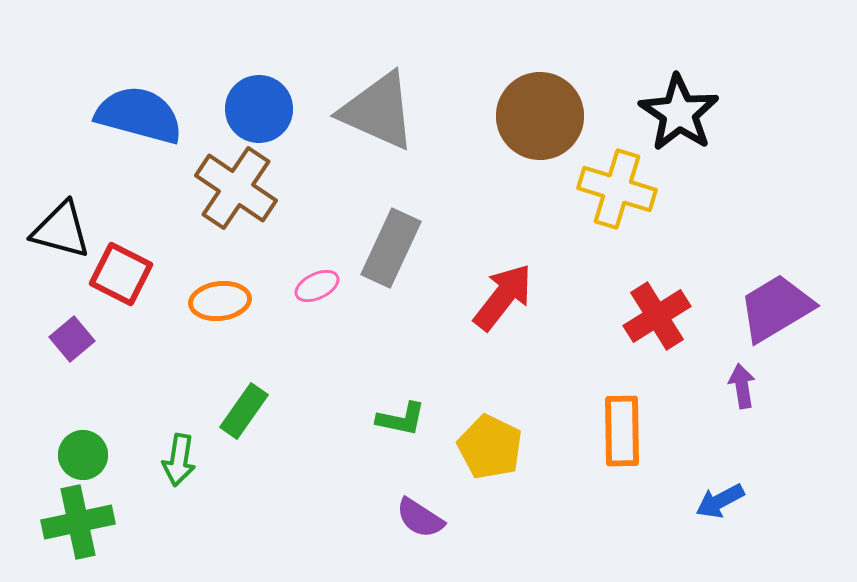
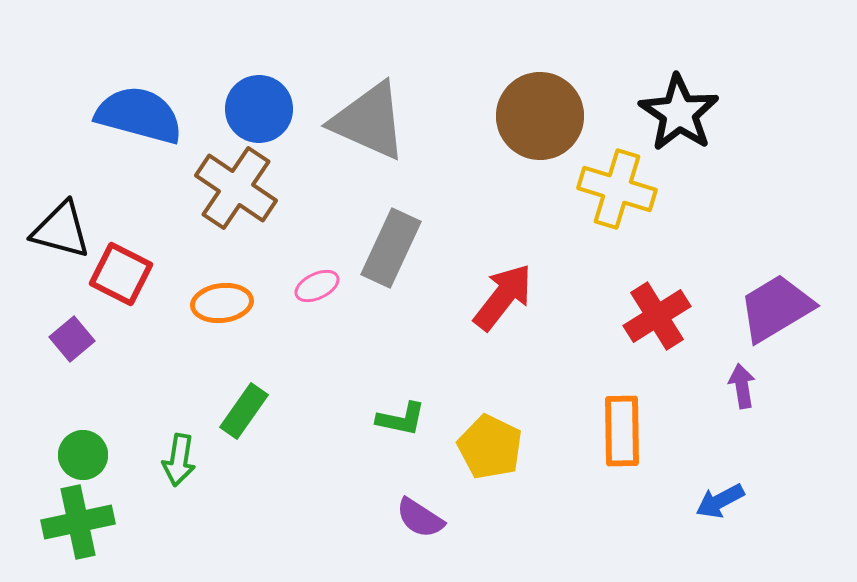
gray triangle: moved 9 px left, 10 px down
orange ellipse: moved 2 px right, 2 px down
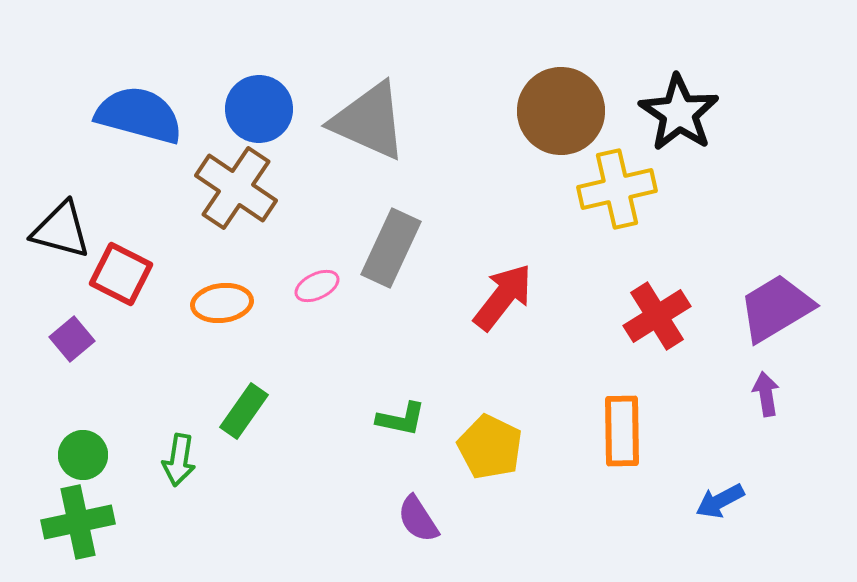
brown circle: moved 21 px right, 5 px up
yellow cross: rotated 30 degrees counterclockwise
purple arrow: moved 24 px right, 8 px down
purple semicircle: moved 2 px left, 1 px down; rotated 24 degrees clockwise
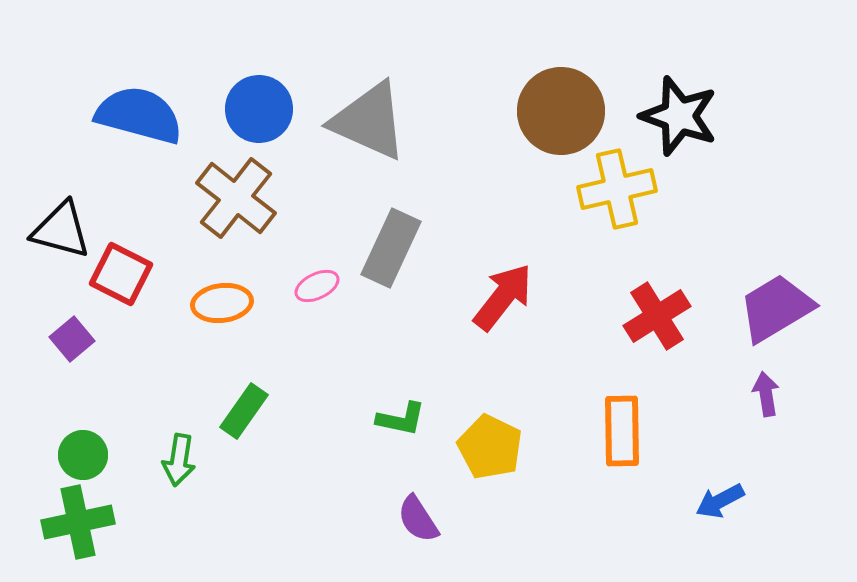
black star: moved 3 px down; rotated 14 degrees counterclockwise
brown cross: moved 10 px down; rotated 4 degrees clockwise
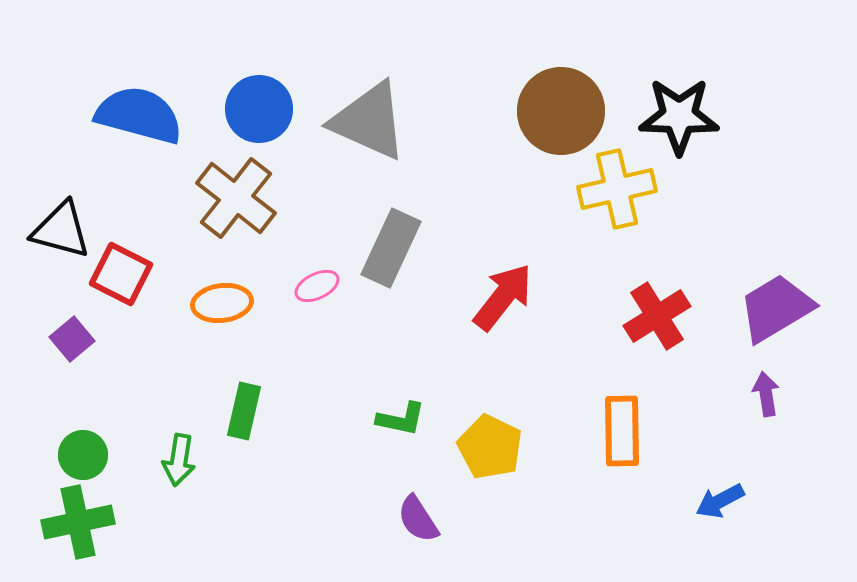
black star: rotated 18 degrees counterclockwise
green rectangle: rotated 22 degrees counterclockwise
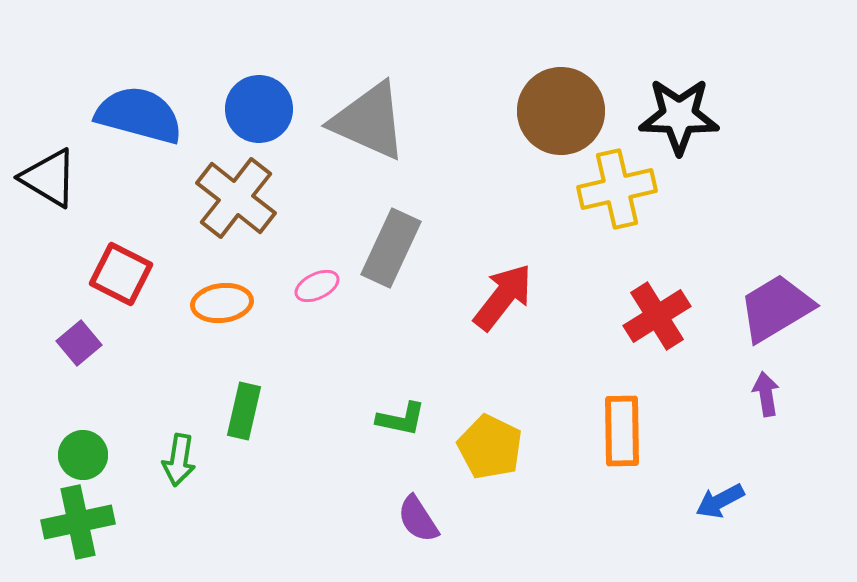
black triangle: moved 12 px left, 52 px up; rotated 16 degrees clockwise
purple square: moved 7 px right, 4 px down
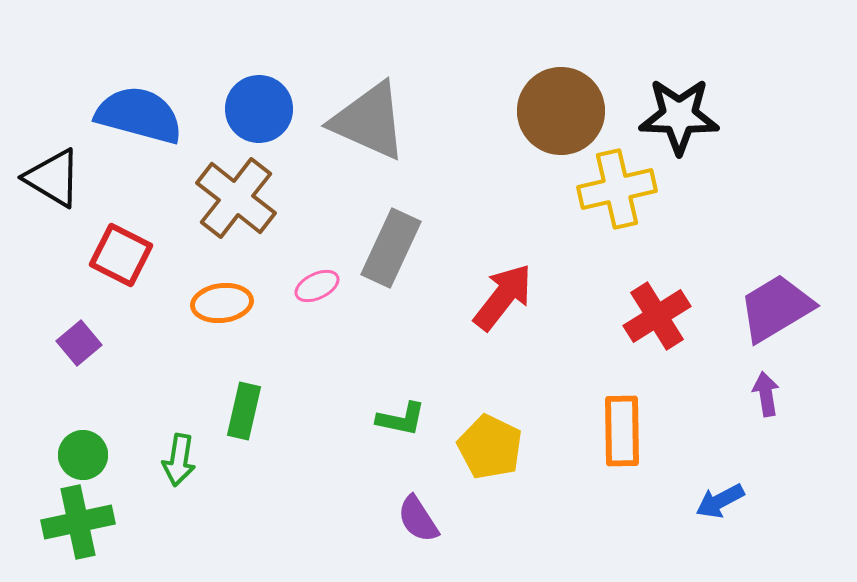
black triangle: moved 4 px right
red square: moved 19 px up
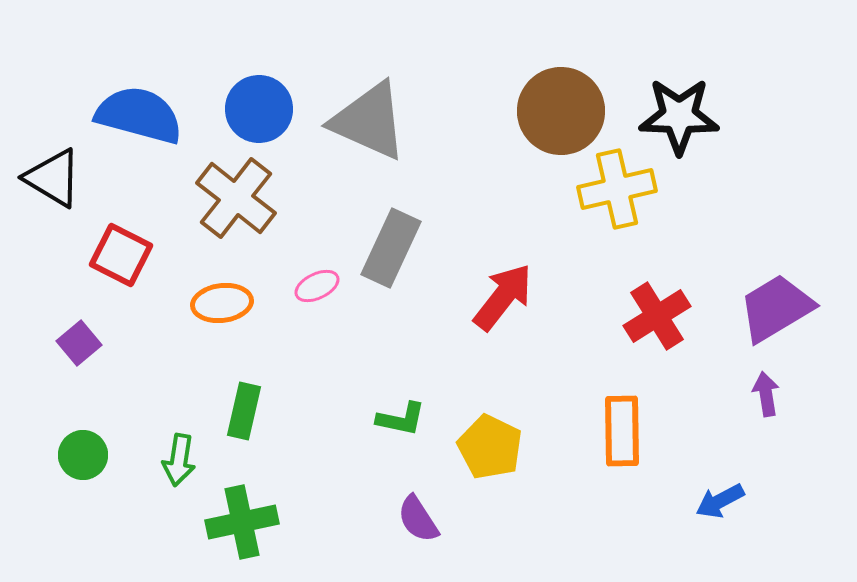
green cross: moved 164 px right
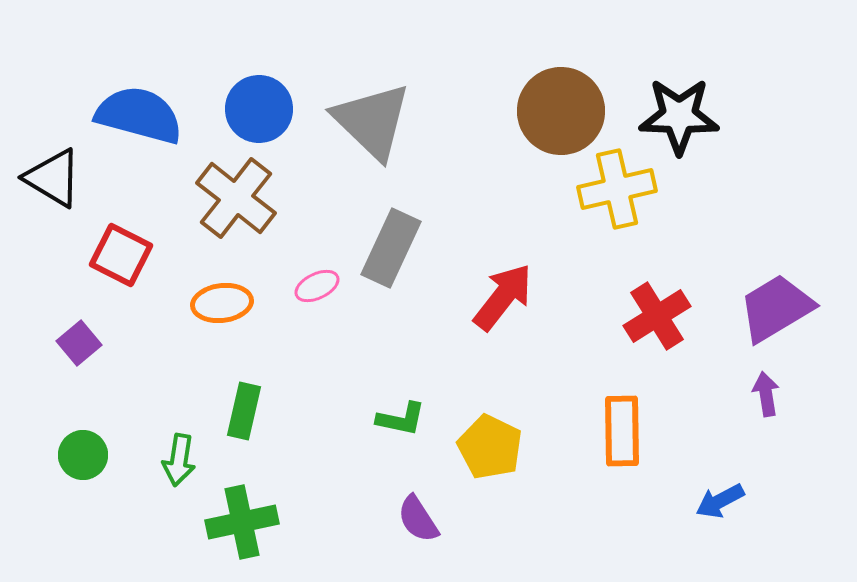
gray triangle: moved 3 px right; rotated 20 degrees clockwise
